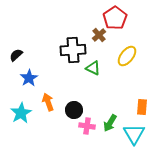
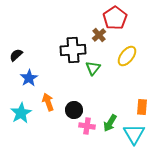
green triangle: rotated 42 degrees clockwise
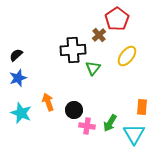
red pentagon: moved 2 px right, 1 px down
blue star: moved 11 px left; rotated 12 degrees clockwise
cyan star: rotated 20 degrees counterclockwise
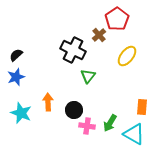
black cross: rotated 30 degrees clockwise
green triangle: moved 5 px left, 8 px down
blue star: moved 2 px left, 1 px up
orange arrow: rotated 18 degrees clockwise
cyan triangle: rotated 30 degrees counterclockwise
